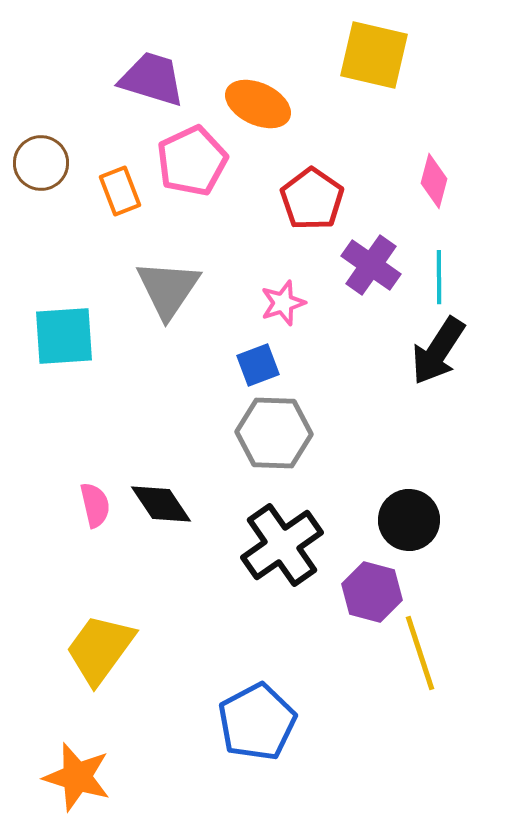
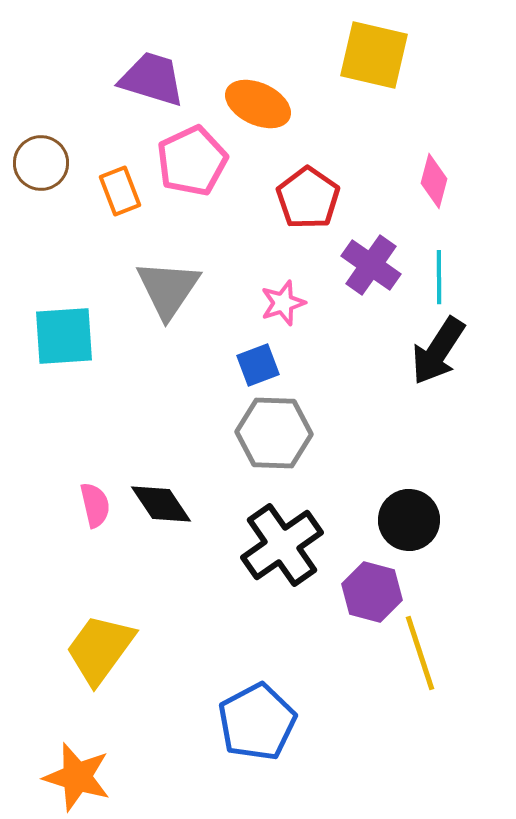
red pentagon: moved 4 px left, 1 px up
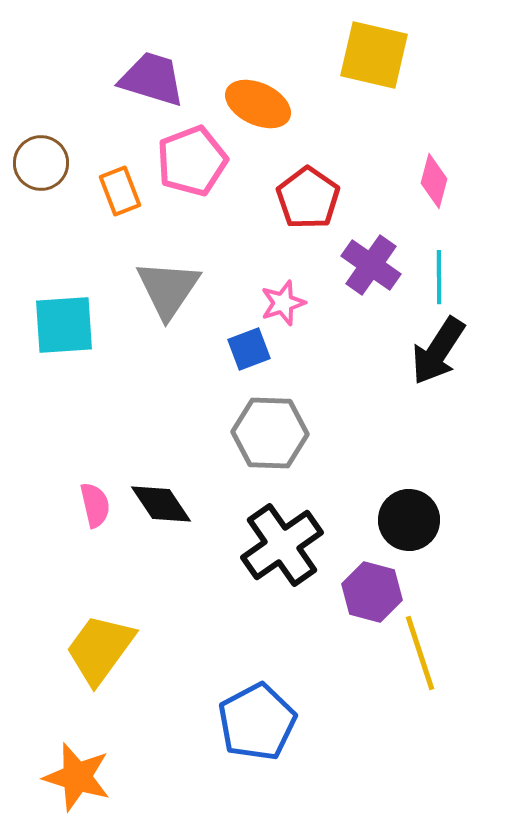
pink pentagon: rotated 4 degrees clockwise
cyan square: moved 11 px up
blue square: moved 9 px left, 16 px up
gray hexagon: moved 4 px left
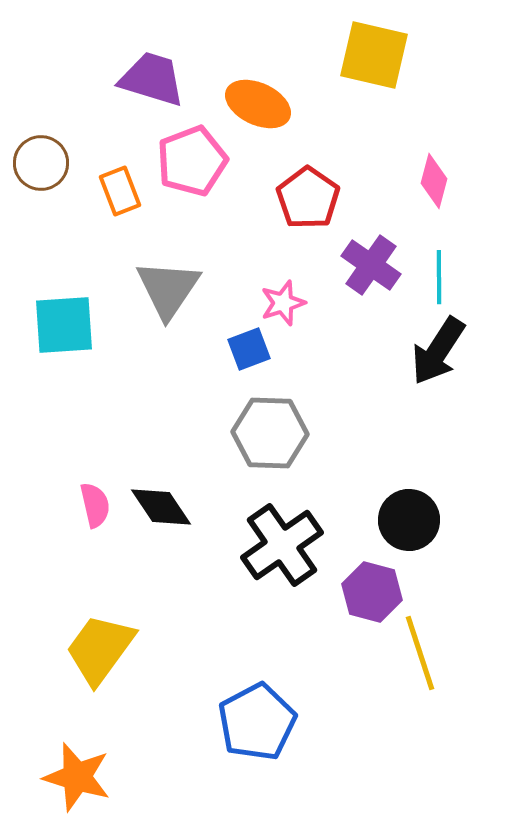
black diamond: moved 3 px down
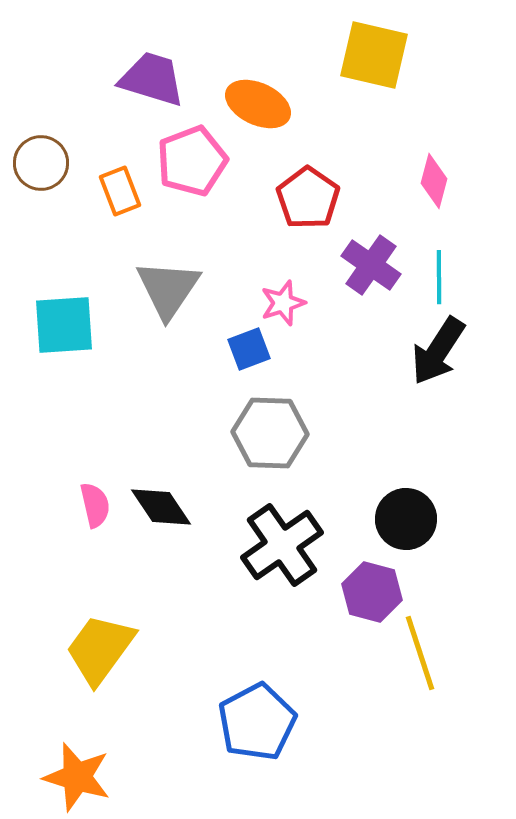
black circle: moved 3 px left, 1 px up
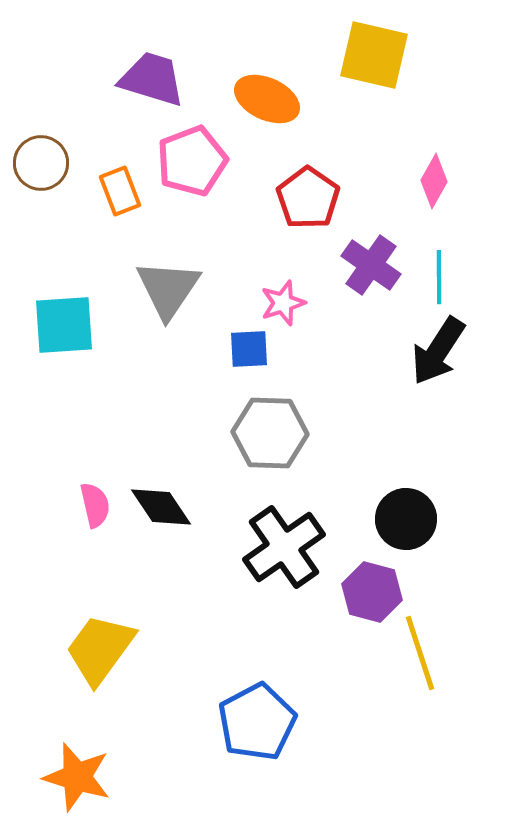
orange ellipse: moved 9 px right, 5 px up
pink diamond: rotated 14 degrees clockwise
blue square: rotated 18 degrees clockwise
black cross: moved 2 px right, 2 px down
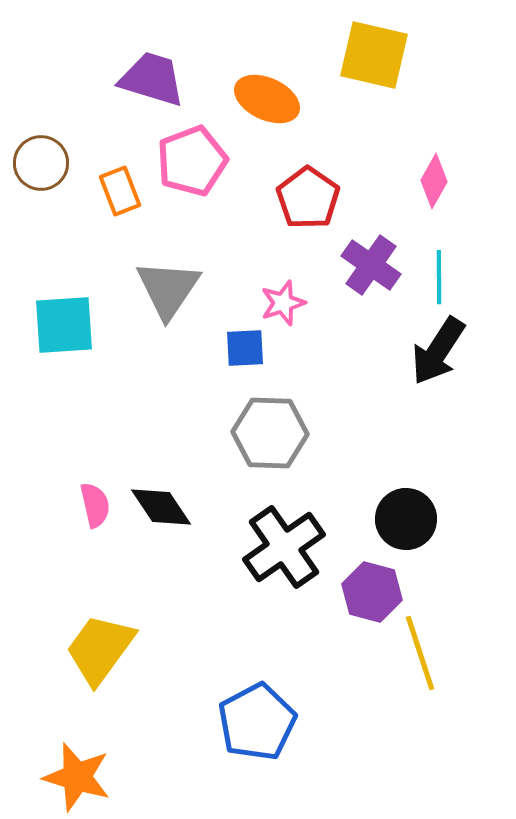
blue square: moved 4 px left, 1 px up
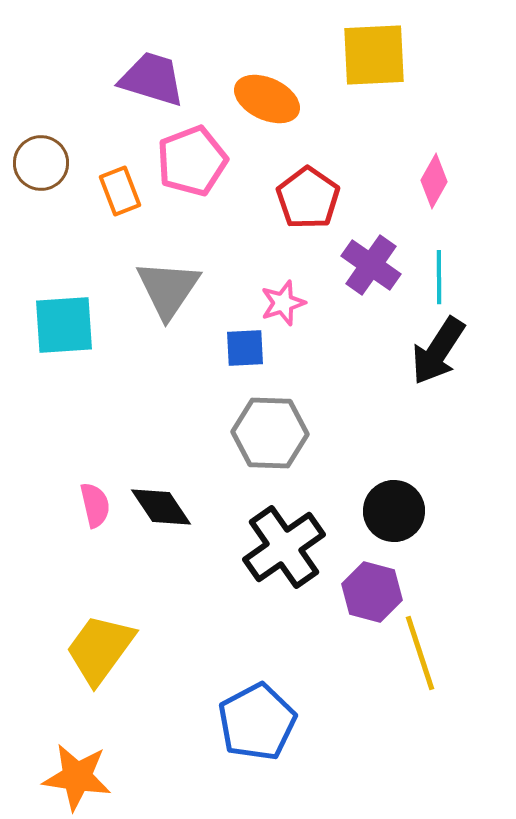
yellow square: rotated 16 degrees counterclockwise
black circle: moved 12 px left, 8 px up
orange star: rotated 8 degrees counterclockwise
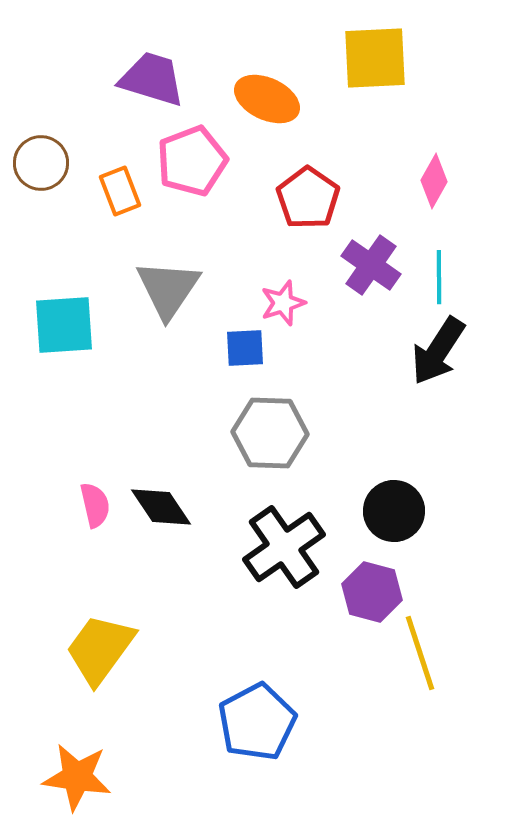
yellow square: moved 1 px right, 3 px down
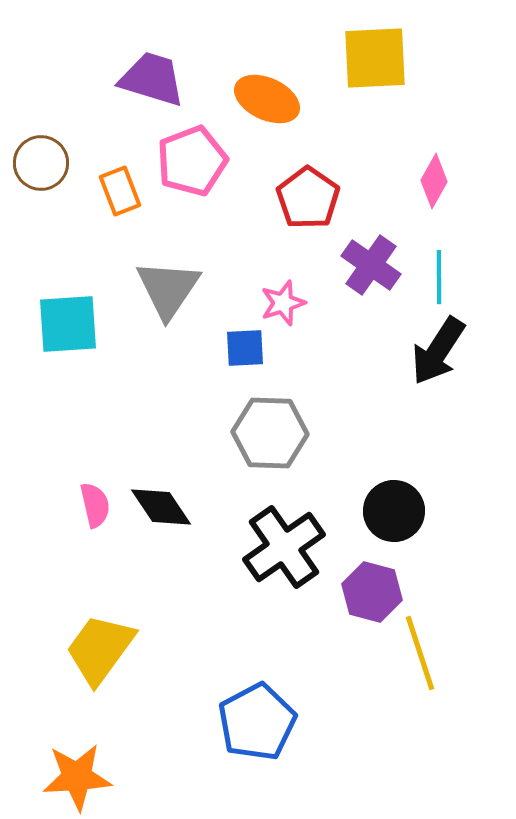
cyan square: moved 4 px right, 1 px up
orange star: rotated 12 degrees counterclockwise
